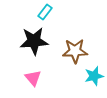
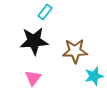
pink triangle: rotated 18 degrees clockwise
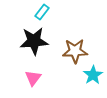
cyan rectangle: moved 3 px left
cyan star: moved 1 px left, 1 px up; rotated 18 degrees counterclockwise
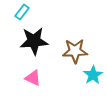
cyan rectangle: moved 20 px left
pink triangle: rotated 42 degrees counterclockwise
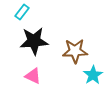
pink triangle: moved 2 px up
